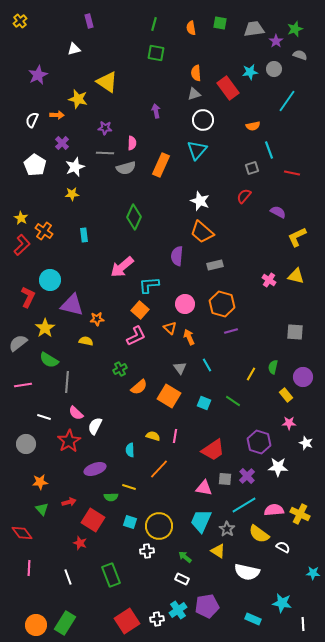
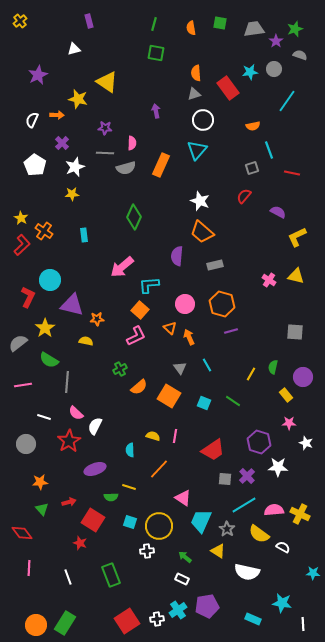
pink triangle at (204, 488): moved 21 px left, 10 px down; rotated 24 degrees clockwise
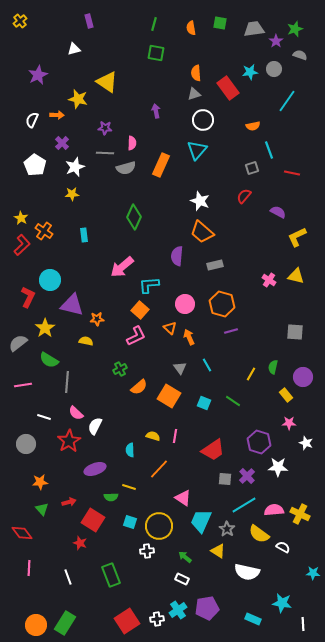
purple pentagon at (207, 606): moved 2 px down
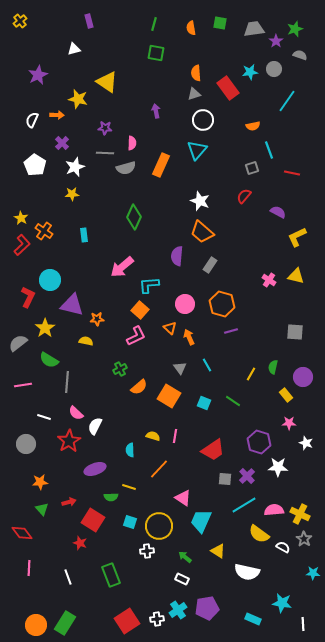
gray rectangle at (215, 265): moved 5 px left; rotated 42 degrees counterclockwise
gray star at (227, 529): moved 77 px right, 10 px down
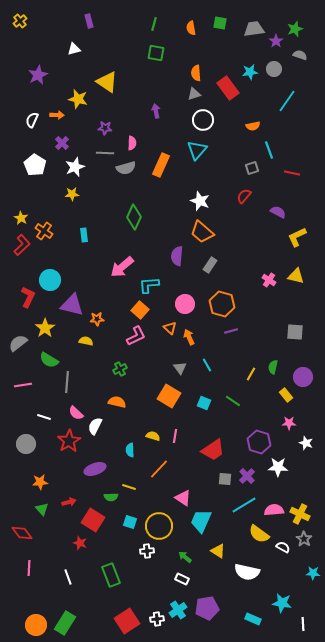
orange semicircle at (139, 387): moved 22 px left, 15 px down; rotated 126 degrees counterclockwise
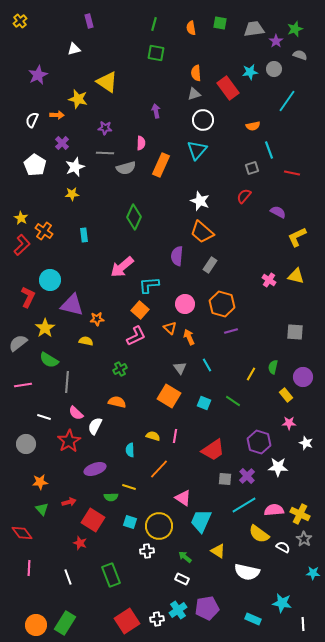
pink semicircle at (132, 143): moved 9 px right
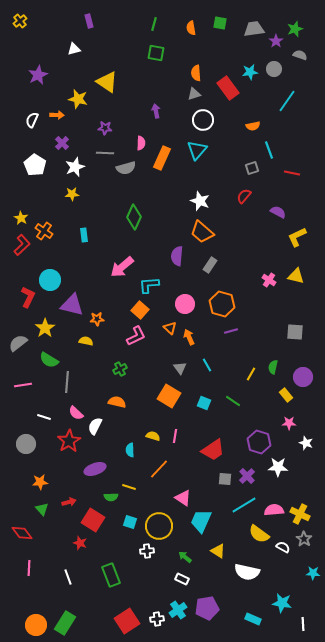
orange rectangle at (161, 165): moved 1 px right, 7 px up
